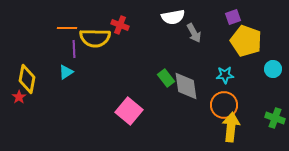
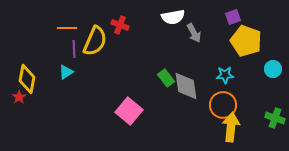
yellow semicircle: moved 3 px down; rotated 68 degrees counterclockwise
orange circle: moved 1 px left
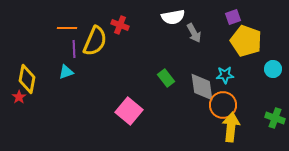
cyan triangle: rotated 14 degrees clockwise
gray diamond: moved 16 px right, 1 px down
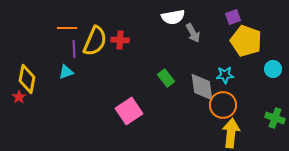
red cross: moved 15 px down; rotated 18 degrees counterclockwise
gray arrow: moved 1 px left
pink square: rotated 16 degrees clockwise
yellow arrow: moved 6 px down
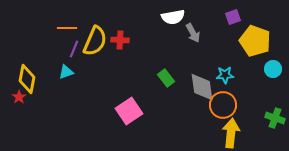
yellow pentagon: moved 9 px right
purple line: rotated 24 degrees clockwise
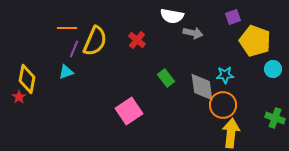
white semicircle: moved 1 px left, 1 px up; rotated 20 degrees clockwise
gray arrow: rotated 48 degrees counterclockwise
red cross: moved 17 px right; rotated 36 degrees clockwise
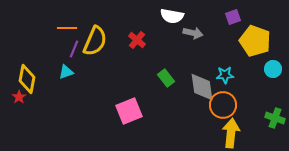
pink square: rotated 12 degrees clockwise
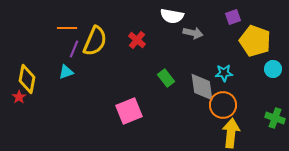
cyan star: moved 1 px left, 2 px up
